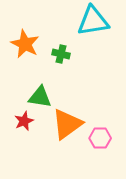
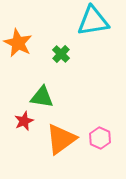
orange star: moved 7 px left, 1 px up
green cross: rotated 30 degrees clockwise
green triangle: moved 2 px right
orange triangle: moved 6 px left, 15 px down
pink hexagon: rotated 25 degrees clockwise
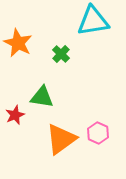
red star: moved 9 px left, 6 px up
pink hexagon: moved 2 px left, 5 px up
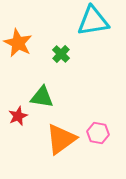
red star: moved 3 px right, 1 px down
pink hexagon: rotated 15 degrees counterclockwise
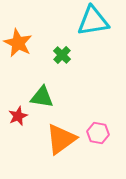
green cross: moved 1 px right, 1 px down
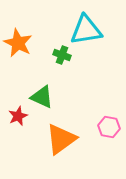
cyan triangle: moved 7 px left, 9 px down
green cross: rotated 24 degrees counterclockwise
green triangle: rotated 15 degrees clockwise
pink hexagon: moved 11 px right, 6 px up
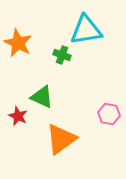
red star: rotated 24 degrees counterclockwise
pink hexagon: moved 13 px up
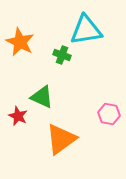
orange star: moved 2 px right, 1 px up
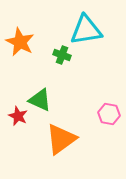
green triangle: moved 2 px left, 3 px down
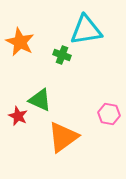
orange triangle: moved 2 px right, 2 px up
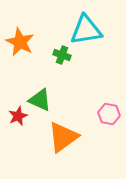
red star: rotated 24 degrees clockwise
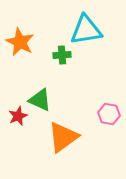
green cross: rotated 24 degrees counterclockwise
